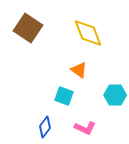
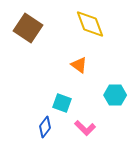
yellow diamond: moved 2 px right, 9 px up
orange triangle: moved 5 px up
cyan square: moved 2 px left, 7 px down
pink L-shape: rotated 20 degrees clockwise
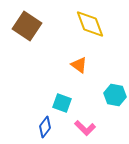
brown square: moved 1 px left, 2 px up
cyan hexagon: rotated 10 degrees clockwise
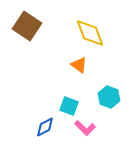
yellow diamond: moved 9 px down
cyan hexagon: moved 6 px left, 2 px down; rotated 10 degrees clockwise
cyan square: moved 7 px right, 3 px down
blue diamond: rotated 25 degrees clockwise
